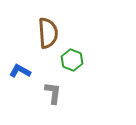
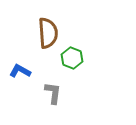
green hexagon: moved 2 px up
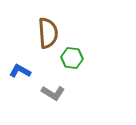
green hexagon: rotated 15 degrees counterclockwise
gray L-shape: rotated 115 degrees clockwise
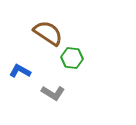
brown semicircle: rotated 52 degrees counterclockwise
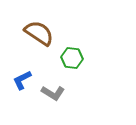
brown semicircle: moved 9 px left
blue L-shape: moved 2 px right, 9 px down; rotated 55 degrees counterclockwise
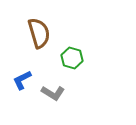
brown semicircle: rotated 40 degrees clockwise
green hexagon: rotated 10 degrees clockwise
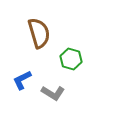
green hexagon: moved 1 px left, 1 px down
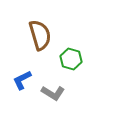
brown semicircle: moved 1 px right, 2 px down
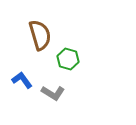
green hexagon: moved 3 px left
blue L-shape: rotated 80 degrees clockwise
